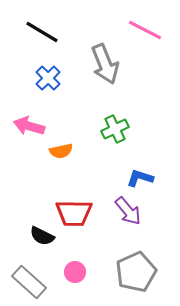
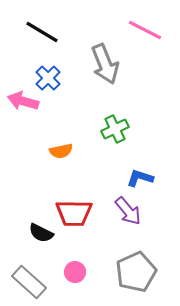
pink arrow: moved 6 px left, 25 px up
black semicircle: moved 1 px left, 3 px up
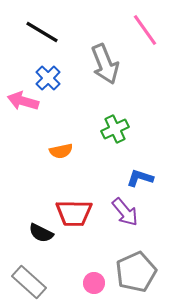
pink line: rotated 28 degrees clockwise
purple arrow: moved 3 px left, 1 px down
pink circle: moved 19 px right, 11 px down
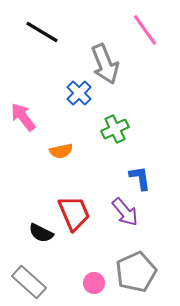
blue cross: moved 31 px right, 15 px down
pink arrow: moved 16 px down; rotated 36 degrees clockwise
blue L-shape: rotated 64 degrees clockwise
red trapezoid: rotated 114 degrees counterclockwise
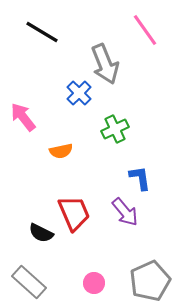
gray pentagon: moved 14 px right, 9 px down
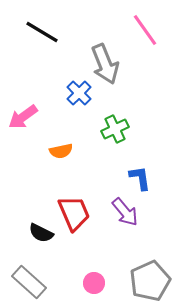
pink arrow: rotated 88 degrees counterclockwise
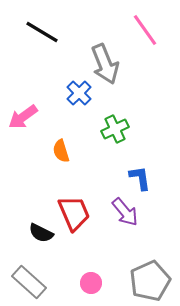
orange semicircle: rotated 85 degrees clockwise
pink circle: moved 3 px left
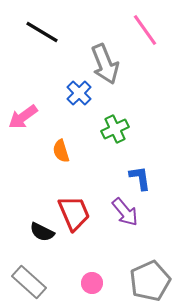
black semicircle: moved 1 px right, 1 px up
pink circle: moved 1 px right
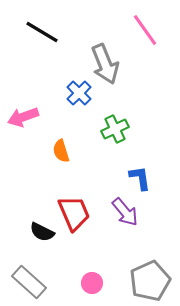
pink arrow: rotated 16 degrees clockwise
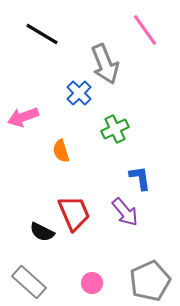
black line: moved 2 px down
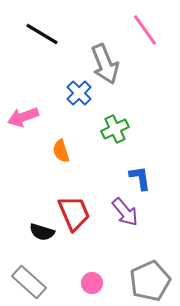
black semicircle: rotated 10 degrees counterclockwise
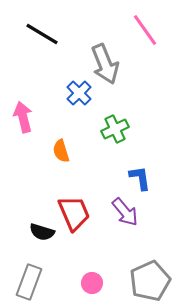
pink arrow: rotated 96 degrees clockwise
gray rectangle: rotated 68 degrees clockwise
